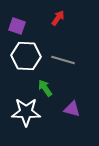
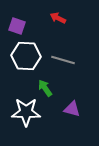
red arrow: rotated 98 degrees counterclockwise
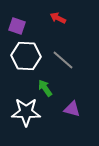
gray line: rotated 25 degrees clockwise
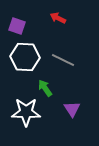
white hexagon: moved 1 px left, 1 px down
gray line: rotated 15 degrees counterclockwise
purple triangle: rotated 42 degrees clockwise
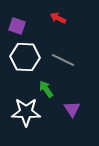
green arrow: moved 1 px right, 1 px down
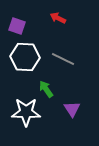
gray line: moved 1 px up
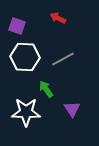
gray line: rotated 55 degrees counterclockwise
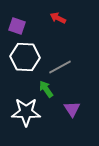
gray line: moved 3 px left, 8 px down
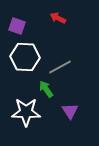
purple triangle: moved 2 px left, 2 px down
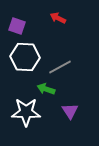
green arrow: rotated 36 degrees counterclockwise
